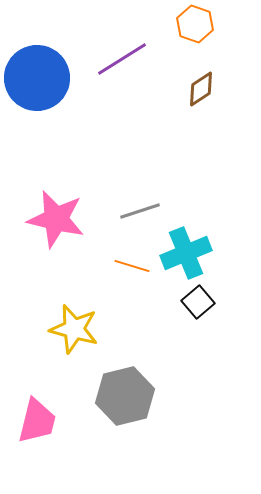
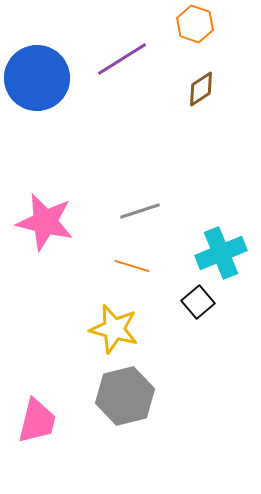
pink star: moved 11 px left, 3 px down
cyan cross: moved 35 px right
yellow star: moved 40 px right
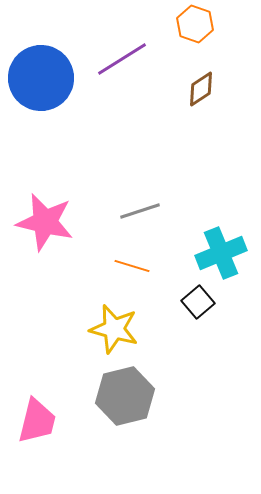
blue circle: moved 4 px right
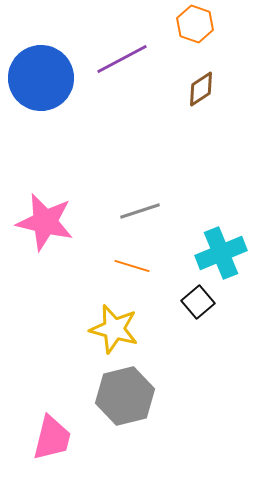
purple line: rotated 4 degrees clockwise
pink trapezoid: moved 15 px right, 17 px down
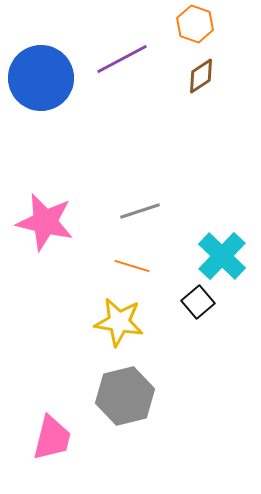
brown diamond: moved 13 px up
cyan cross: moved 1 px right, 3 px down; rotated 24 degrees counterclockwise
yellow star: moved 5 px right, 7 px up; rotated 6 degrees counterclockwise
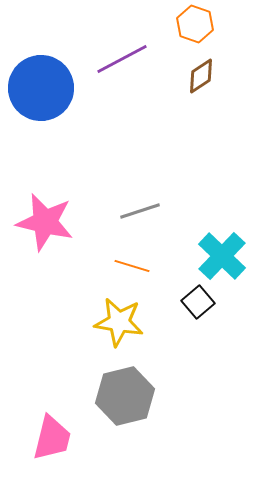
blue circle: moved 10 px down
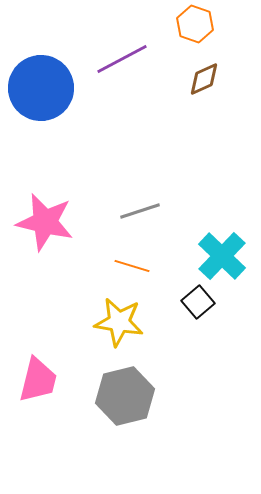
brown diamond: moved 3 px right, 3 px down; rotated 9 degrees clockwise
pink trapezoid: moved 14 px left, 58 px up
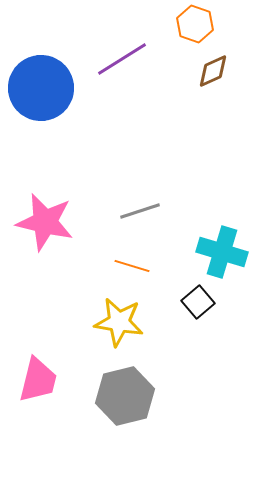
purple line: rotated 4 degrees counterclockwise
brown diamond: moved 9 px right, 8 px up
cyan cross: moved 4 px up; rotated 27 degrees counterclockwise
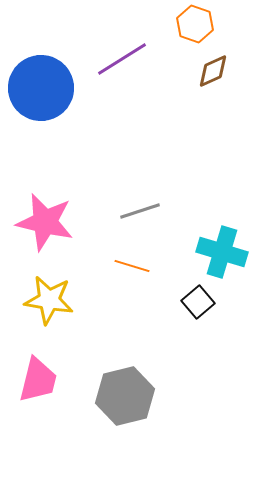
yellow star: moved 70 px left, 22 px up
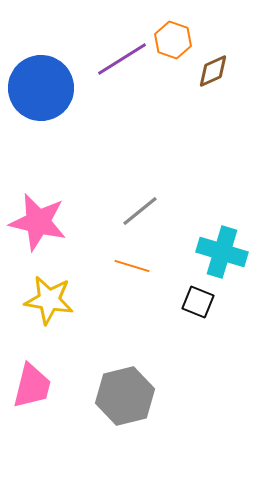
orange hexagon: moved 22 px left, 16 px down
gray line: rotated 21 degrees counterclockwise
pink star: moved 7 px left
black square: rotated 28 degrees counterclockwise
pink trapezoid: moved 6 px left, 6 px down
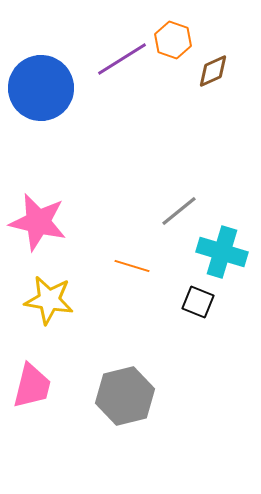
gray line: moved 39 px right
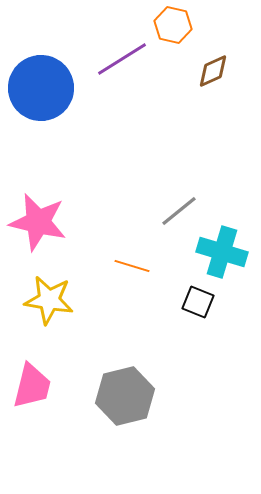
orange hexagon: moved 15 px up; rotated 6 degrees counterclockwise
